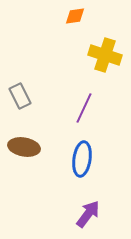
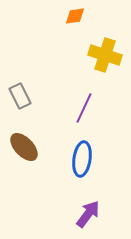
brown ellipse: rotated 36 degrees clockwise
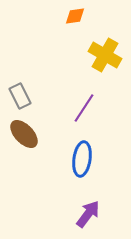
yellow cross: rotated 12 degrees clockwise
purple line: rotated 8 degrees clockwise
brown ellipse: moved 13 px up
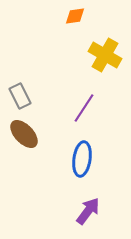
purple arrow: moved 3 px up
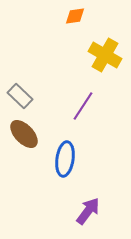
gray rectangle: rotated 20 degrees counterclockwise
purple line: moved 1 px left, 2 px up
blue ellipse: moved 17 px left
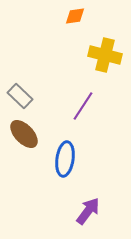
yellow cross: rotated 16 degrees counterclockwise
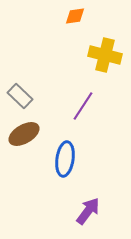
brown ellipse: rotated 76 degrees counterclockwise
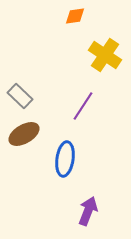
yellow cross: rotated 20 degrees clockwise
purple arrow: rotated 16 degrees counterclockwise
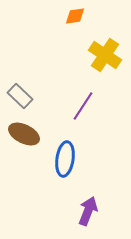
brown ellipse: rotated 56 degrees clockwise
